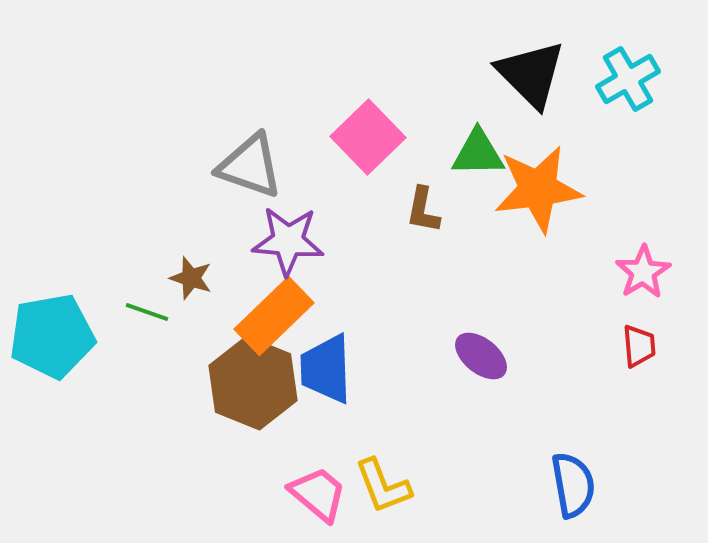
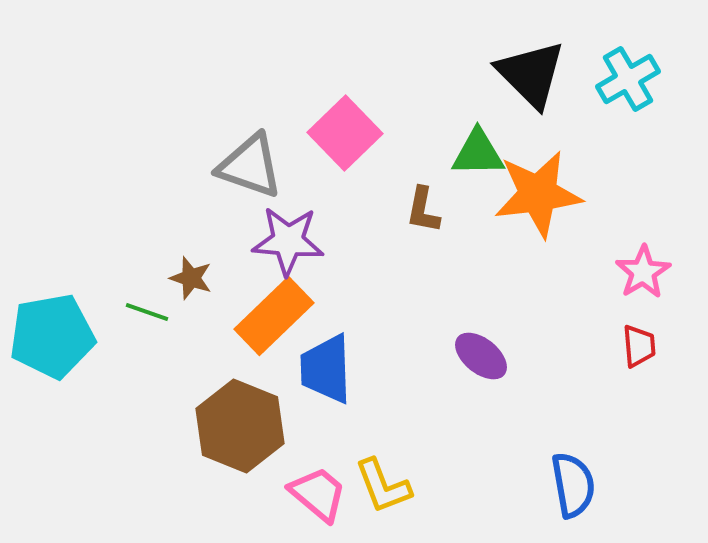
pink square: moved 23 px left, 4 px up
orange star: moved 5 px down
brown hexagon: moved 13 px left, 43 px down
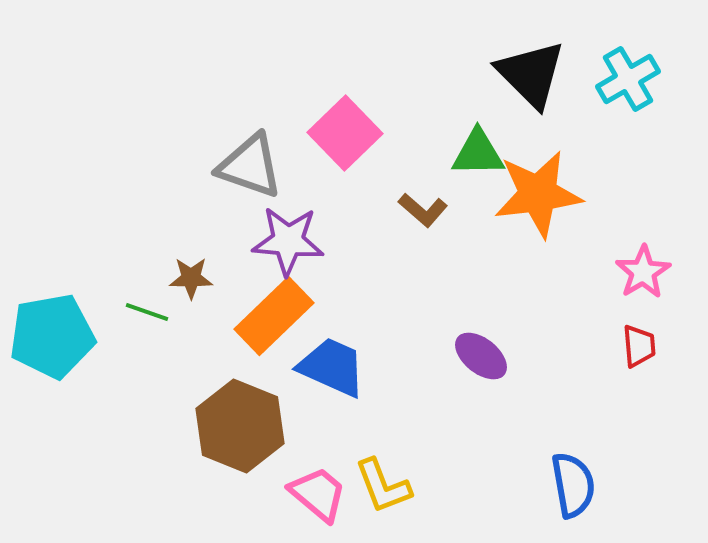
brown L-shape: rotated 60 degrees counterclockwise
brown star: rotated 18 degrees counterclockwise
blue trapezoid: moved 6 px right, 2 px up; rotated 116 degrees clockwise
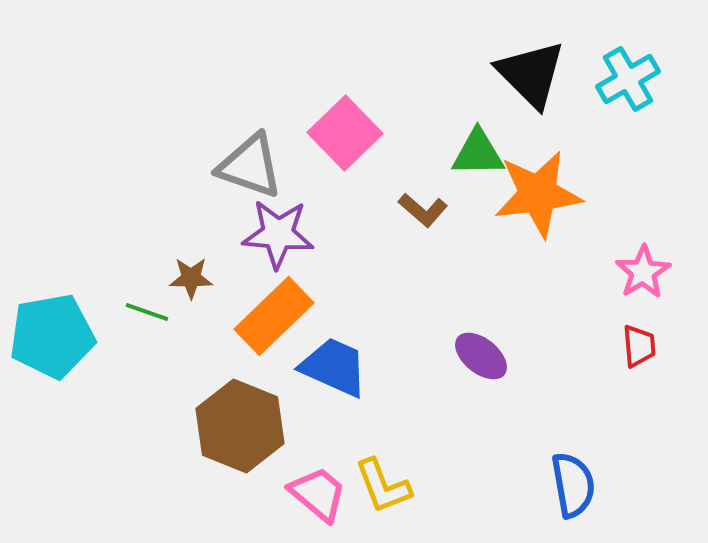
purple star: moved 10 px left, 7 px up
blue trapezoid: moved 2 px right
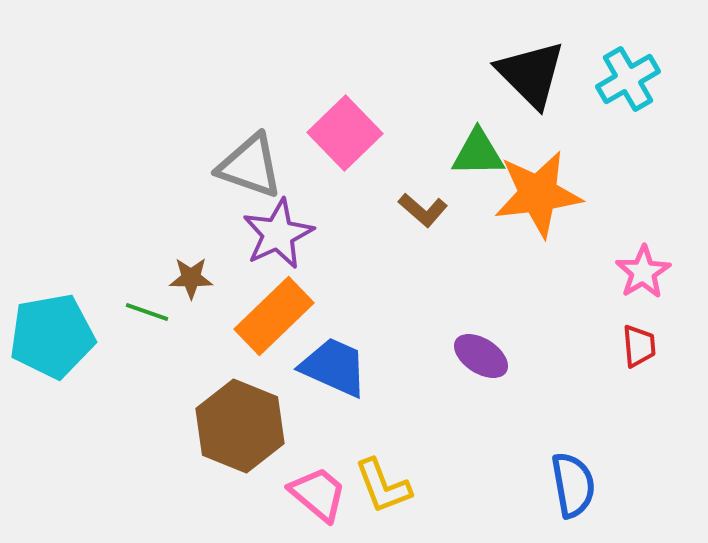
purple star: rotated 30 degrees counterclockwise
purple ellipse: rotated 6 degrees counterclockwise
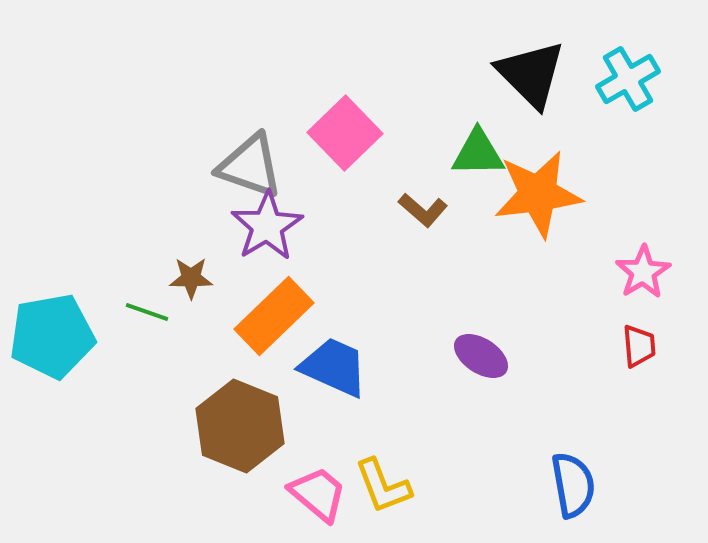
purple star: moved 11 px left, 8 px up; rotated 6 degrees counterclockwise
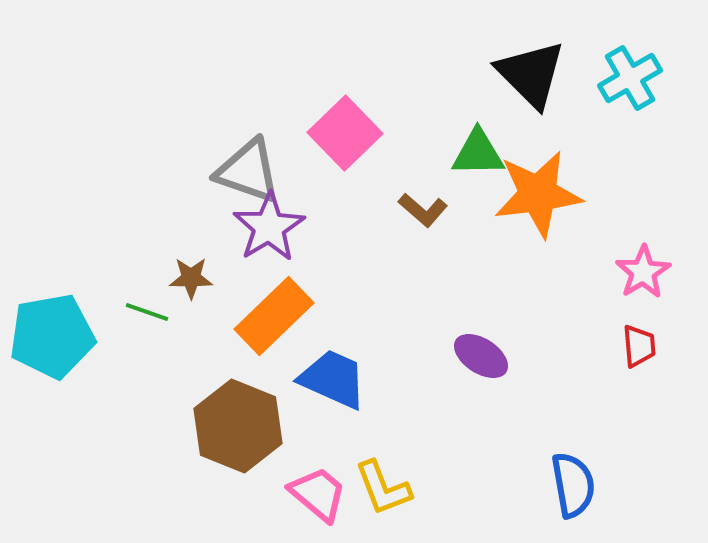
cyan cross: moved 2 px right, 1 px up
gray triangle: moved 2 px left, 5 px down
purple star: moved 2 px right, 1 px down
blue trapezoid: moved 1 px left, 12 px down
brown hexagon: moved 2 px left
yellow L-shape: moved 2 px down
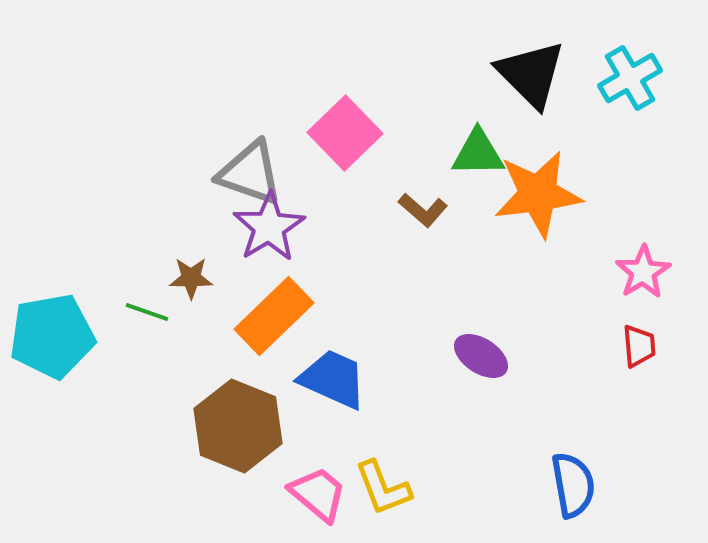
gray triangle: moved 2 px right, 2 px down
